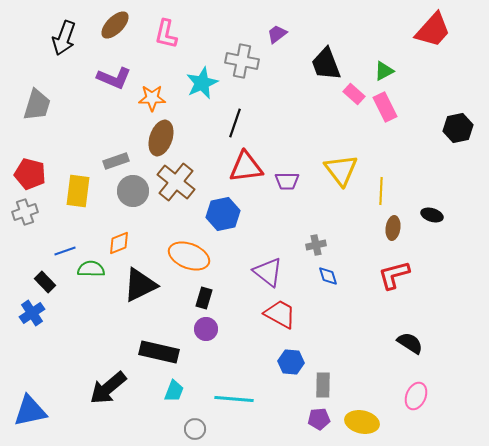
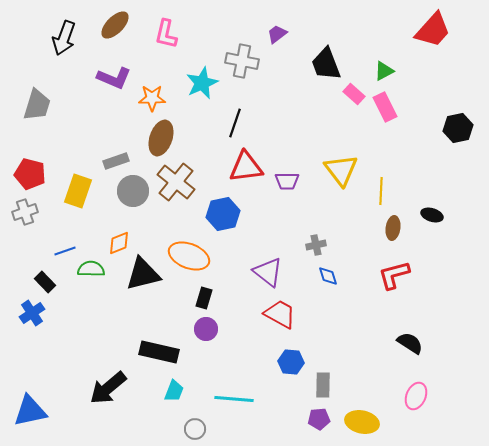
yellow rectangle at (78, 191): rotated 12 degrees clockwise
black triangle at (140, 285): moved 3 px right, 11 px up; rotated 12 degrees clockwise
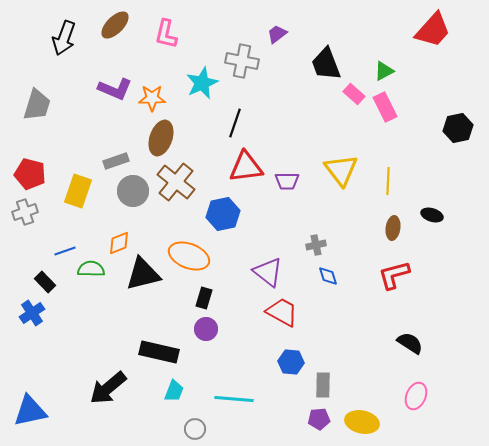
purple L-shape at (114, 78): moved 1 px right, 11 px down
yellow line at (381, 191): moved 7 px right, 10 px up
red trapezoid at (280, 314): moved 2 px right, 2 px up
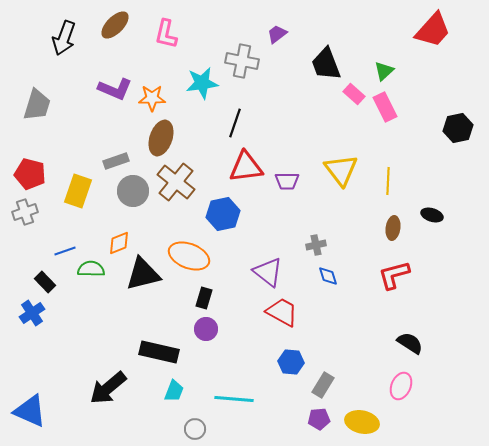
green triangle at (384, 71): rotated 15 degrees counterclockwise
cyan star at (202, 83): rotated 16 degrees clockwise
gray rectangle at (323, 385): rotated 30 degrees clockwise
pink ellipse at (416, 396): moved 15 px left, 10 px up
blue triangle at (30, 411): rotated 36 degrees clockwise
